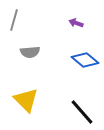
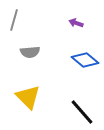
yellow triangle: moved 2 px right, 3 px up
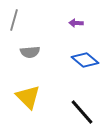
purple arrow: rotated 16 degrees counterclockwise
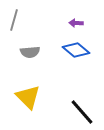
blue diamond: moved 9 px left, 10 px up
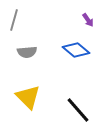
purple arrow: moved 12 px right, 3 px up; rotated 128 degrees counterclockwise
gray semicircle: moved 3 px left
black line: moved 4 px left, 2 px up
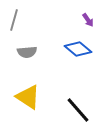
blue diamond: moved 2 px right, 1 px up
yellow triangle: rotated 12 degrees counterclockwise
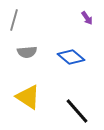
purple arrow: moved 1 px left, 2 px up
blue diamond: moved 7 px left, 8 px down
black line: moved 1 px left, 1 px down
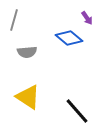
blue diamond: moved 2 px left, 19 px up
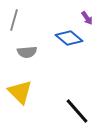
yellow triangle: moved 8 px left, 5 px up; rotated 12 degrees clockwise
